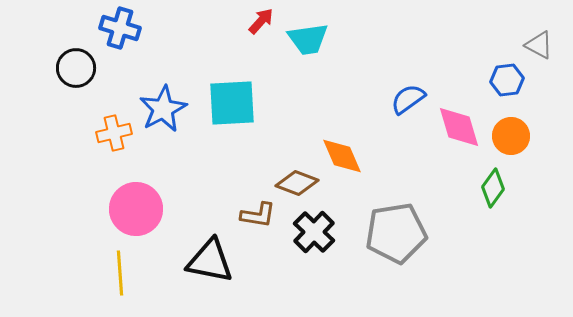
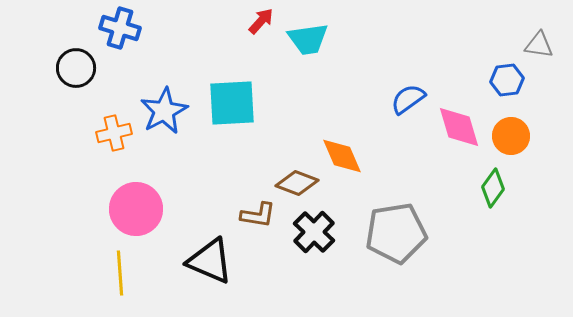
gray triangle: rotated 20 degrees counterclockwise
blue star: moved 1 px right, 2 px down
black triangle: rotated 12 degrees clockwise
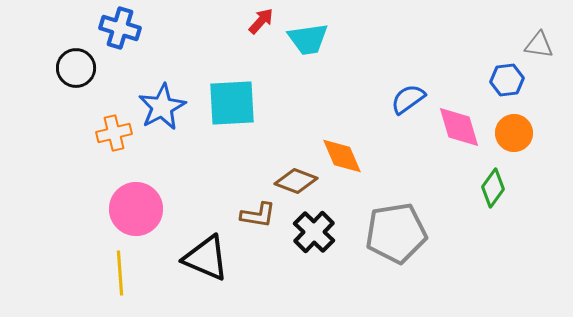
blue star: moved 2 px left, 4 px up
orange circle: moved 3 px right, 3 px up
brown diamond: moved 1 px left, 2 px up
black triangle: moved 4 px left, 3 px up
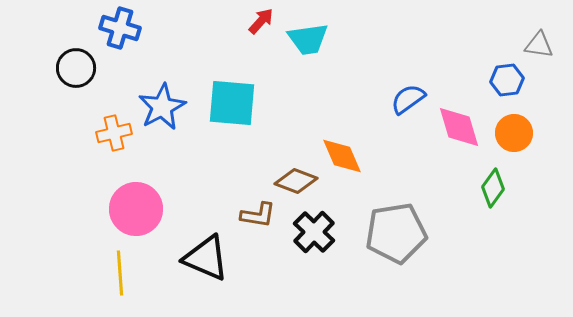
cyan square: rotated 8 degrees clockwise
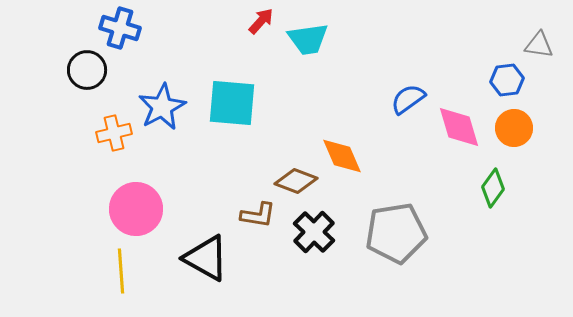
black circle: moved 11 px right, 2 px down
orange circle: moved 5 px up
black triangle: rotated 6 degrees clockwise
yellow line: moved 1 px right, 2 px up
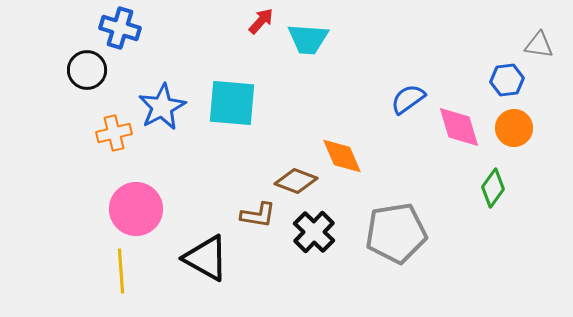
cyan trapezoid: rotated 12 degrees clockwise
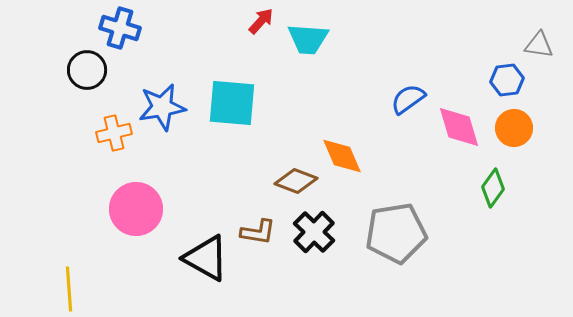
blue star: rotated 18 degrees clockwise
brown L-shape: moved 17 px down
yellow line: moved 52 px left, 18 px down
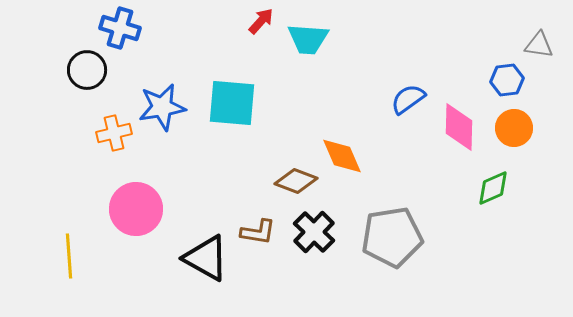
pink diamond: rotated 18 degrees clockwise
green diamond: rotated 30 degrees clockwise
gray pentagon: moved 4 px left, 4 px down
yellow line: moved 33 px up
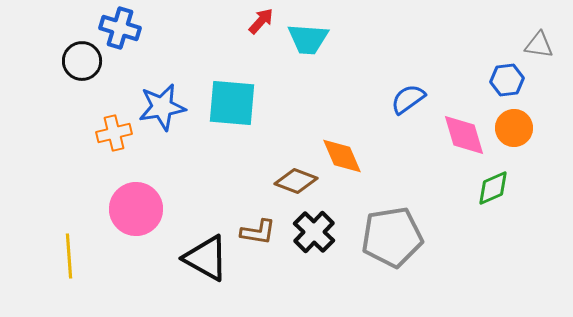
black circle: moved 5 px left, 9 px up
pink diamond: moved 5 px right, 8 px down; rotated 18 degrees counterclockwise
